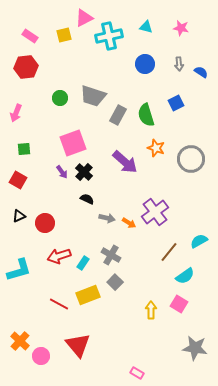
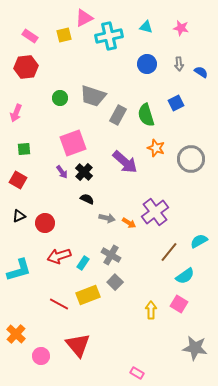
blue circle at (145, 64): moved 2 px right
orange cross at (20, 341): moved 4 px left, 7 px up
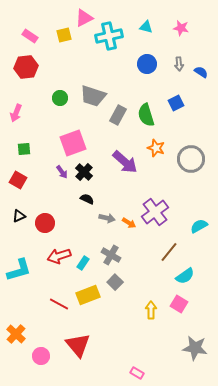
cyan semicircle at (199, 241): moved 15 px up
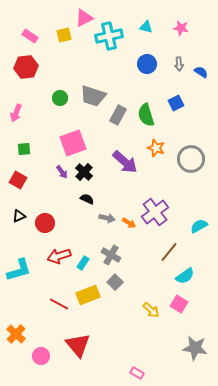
yellow arrow at (151, 310): rotated 132 degrees clockwise
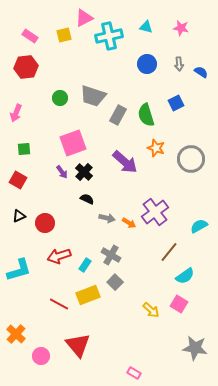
cyan rectangle at (83, 263): moved 2 px right, 2 px down
pink rectangle at (137, 373): moved 3 px left
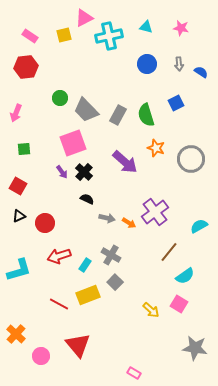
gray trapezoid at (93, 96): moved 7 px left, 14 px down; rotated 28 degrees clockwise
red square at (18, 180): moved 6 px down
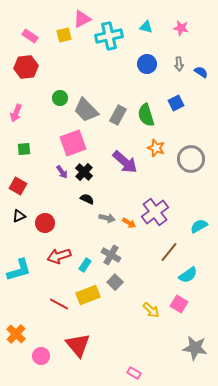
pink triangle at (84, 18): moved 2 px left, 1 px down
cyan semicircle at (185, 276): moved 3 px right, 1 px up
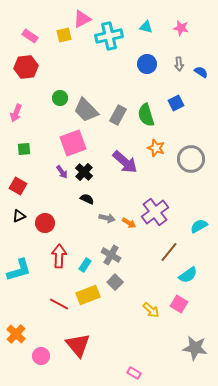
red arrow at (59, 256): rotated 110 degrees clockwise
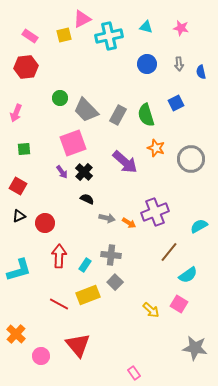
blue semicircle at (201, 72): rotated 136 degrees counterclockwise
purple cross at (155, 212): rotated 16 degrees clockwise
gray cross at (111, 255): rotated 24 degrees counterclockwise
pink rectangle at (134, 373): rotated 24 degrees clockwise
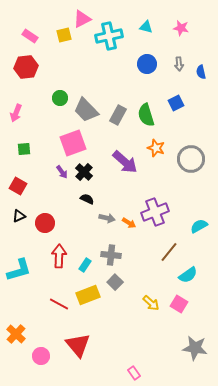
yellow arrow at (151, 310): moved 7 px up
